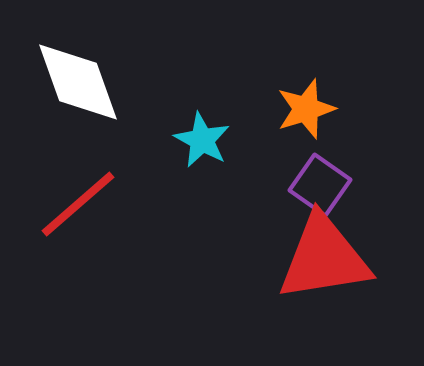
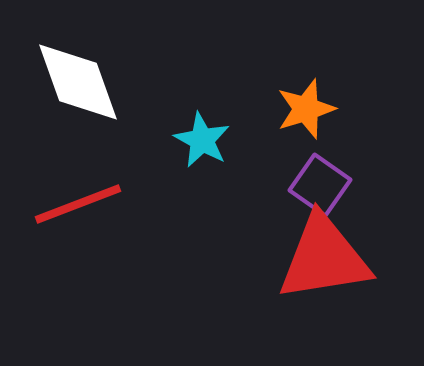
red line: rotated 20 degrees clockwise
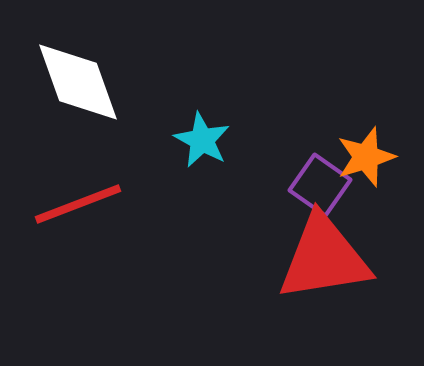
orange star: moved 60 px right, 48 px down
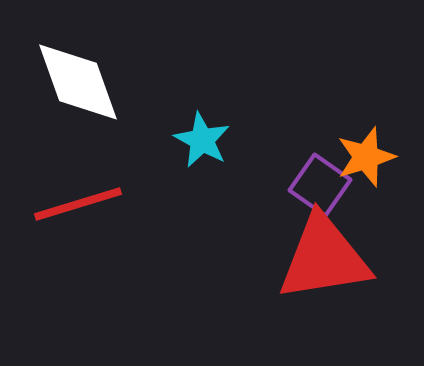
red line: rotated 4 degrees clockwise
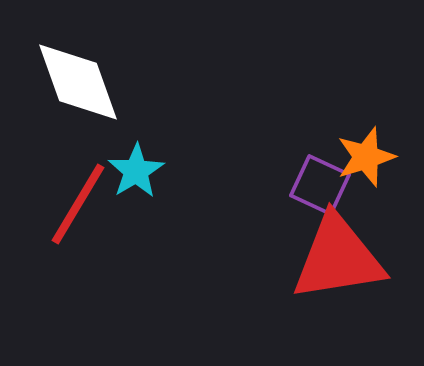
cyan star: moved 66 px left, 31 px down; rotated 12 degrees clockwise
purple square: rotated 10 degrees counterclockwise
red line: rotated 42 degrees counterclockwise
red triangle: moved 14 px right
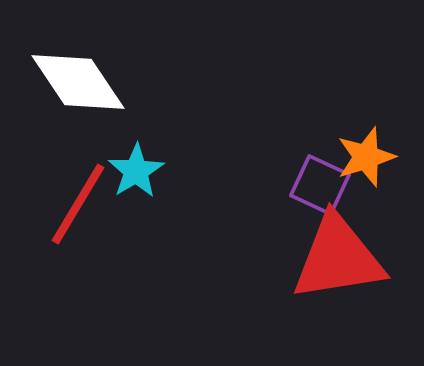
white diamond: rotated 14 degrees counterclockwise
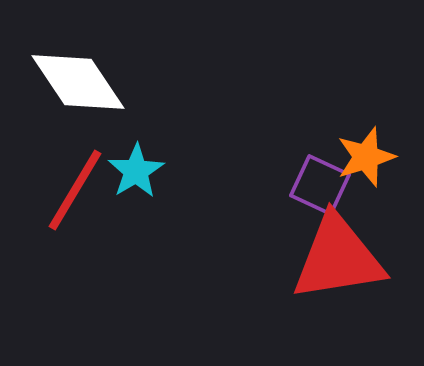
red line: moved 3 px left, 14 px up
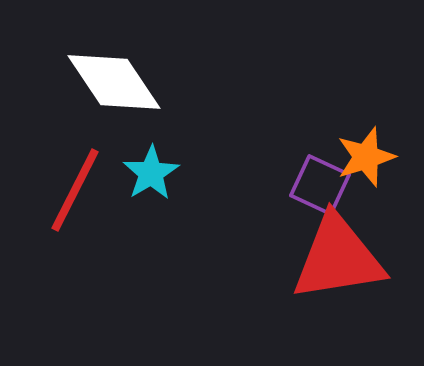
white diamond: moved 36 px right
cyan star: moved 15 px right, 2 px down
red line: rotated 4 degrees counterclockwise
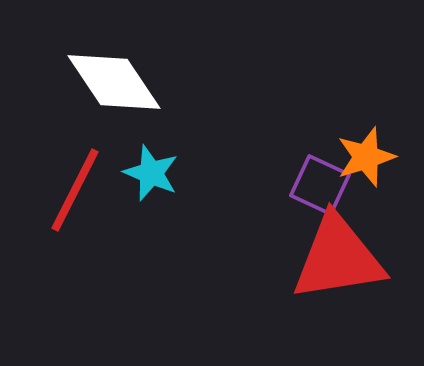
cyan star: rotated 18 degrees counterclockwise
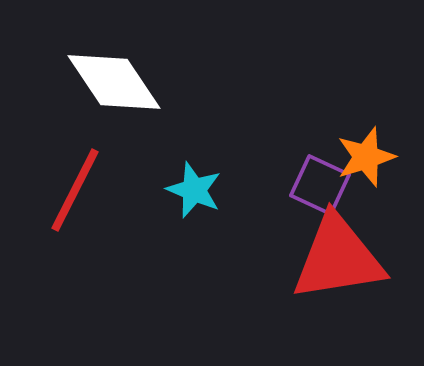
cyan star: moved 43 px right, 17 px down
